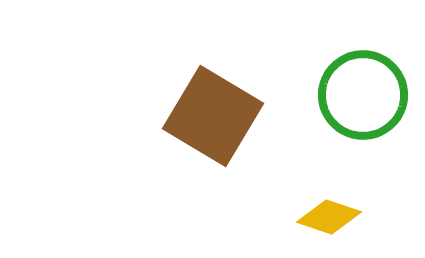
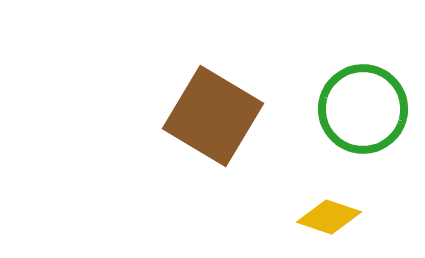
green circle: moved 14 px down
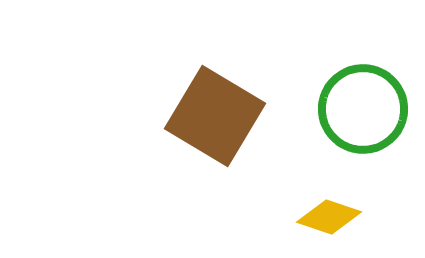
brown square: moved 2 px right
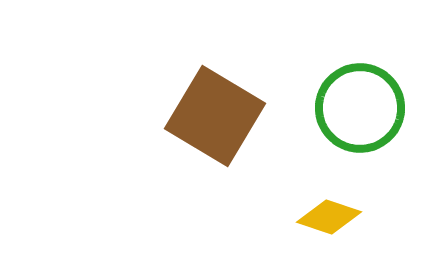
green circle: moved 3 px left, 1 px up
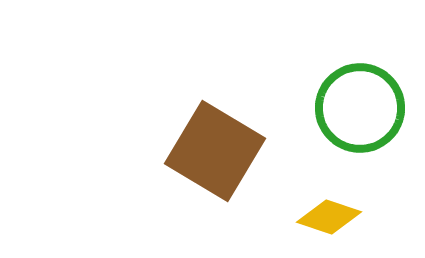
brown square: moved 35 px down
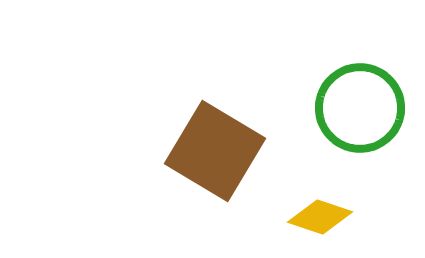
yellow diamond: moved 9 px left
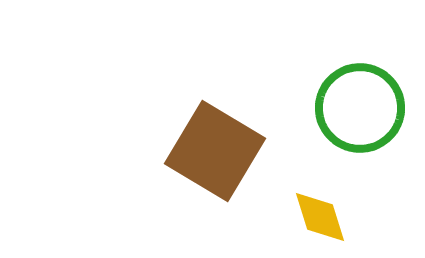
yellow diamond: rotated 54 degrees clockwise
